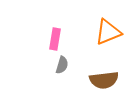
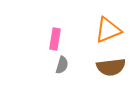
orange triangle: moved 2 px up
brown semicircle: moved 7 px right, 13 px up
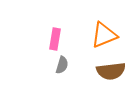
orange triangle: moved 4 px left, 5 px down
brown semicircle: moved 4 px down
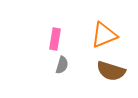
brown semicircle: rotated 24 degrees clockwise
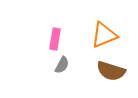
gray semicircle: rotated 12 degrees clockwise
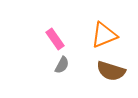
pink rectangle: rotated 45 degrees counterclockwise
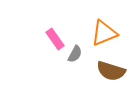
orange triangle: moved 2 px up
gray semicircle: moved 13 px right, 11 px up
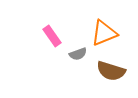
pink rectangle: moved 3 px left, 3 px up
gray semicircle: moved 3 px right; rotated 42 degrees clockwise
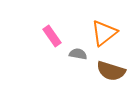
orange triangle: rotated 16 degrees counterclockwise
gray semicircle: rotated 150 degrees counterclockwise
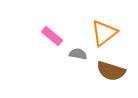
pink rectangle: rotated 15 degrees counterclockwise
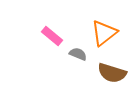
gray semicircle: rotated 12 degrees clockwise
brown semicircle: moved 1 px right, 2 px down
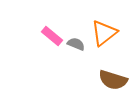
gray semicircle: moved 2 px left, 10 px up
brown semicircle: moved 1 px right, 7 px down
